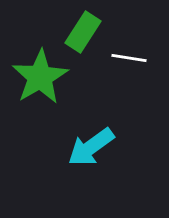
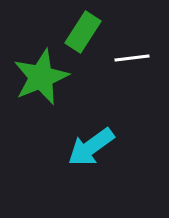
white line: moved 3 px right; rotated 16 degrees counterclockwise
green star: moved 1 px right; rotated 8 degrees clockwise
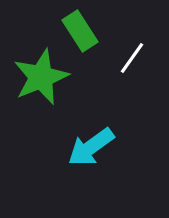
green rectangle: moved 3 px left, 1 px up; rotated 66 degrees counterclockwise
white line: rotated 48 degrees counterclockwise
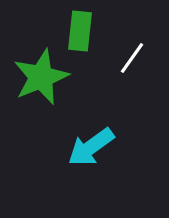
green rectangle: rotated 39 degrees clockwise
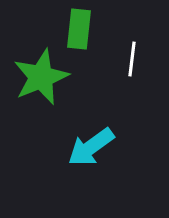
green rectangle: moved 1 px left, 2 px up
white line: moved 1 px down; rotated 28 degrees counterclockwise
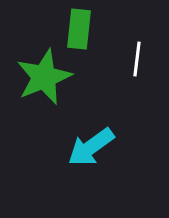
white line: moved 5 px right
green star: moved 3 px right
